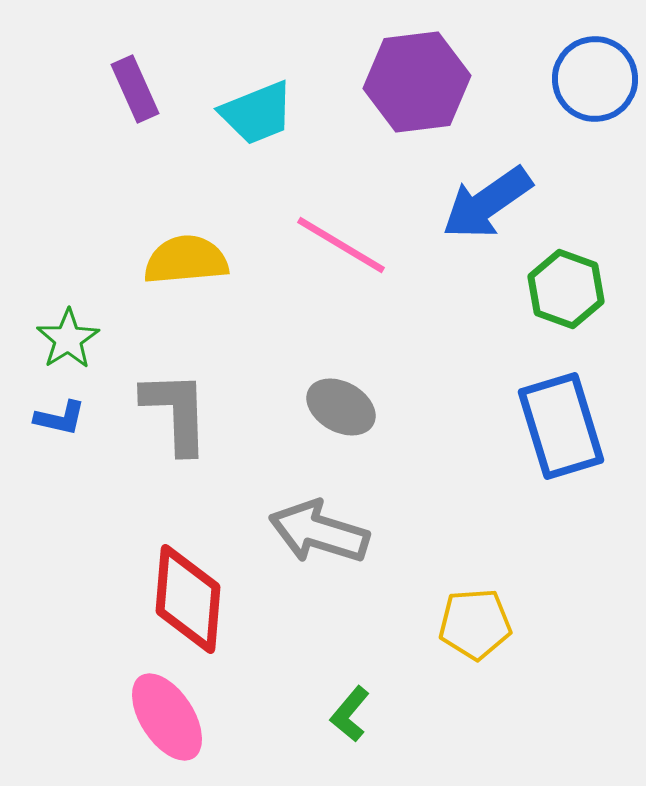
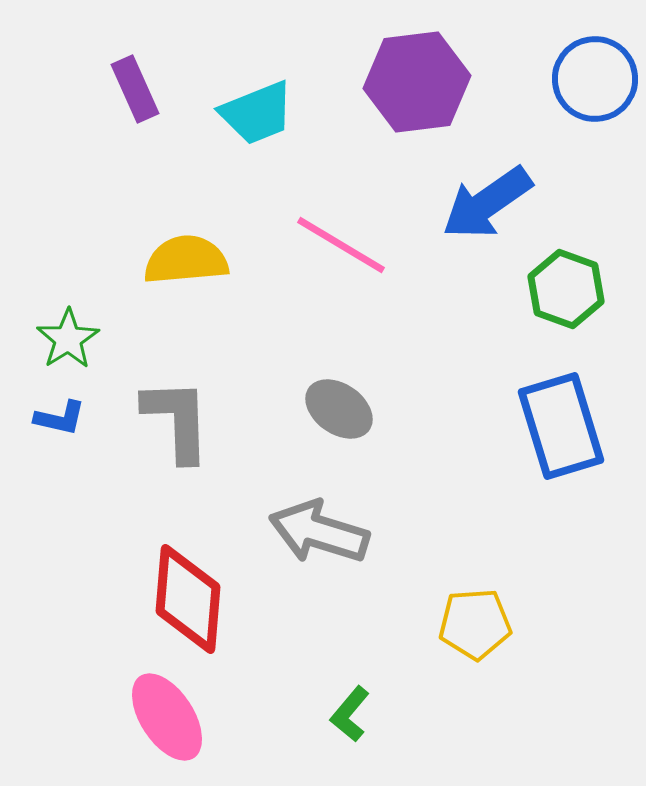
gray ellipse: moved 2 px left, 2 px down; rotated 6 degrees clockwise
gray L-shape: moved 1 px right, 8 px down
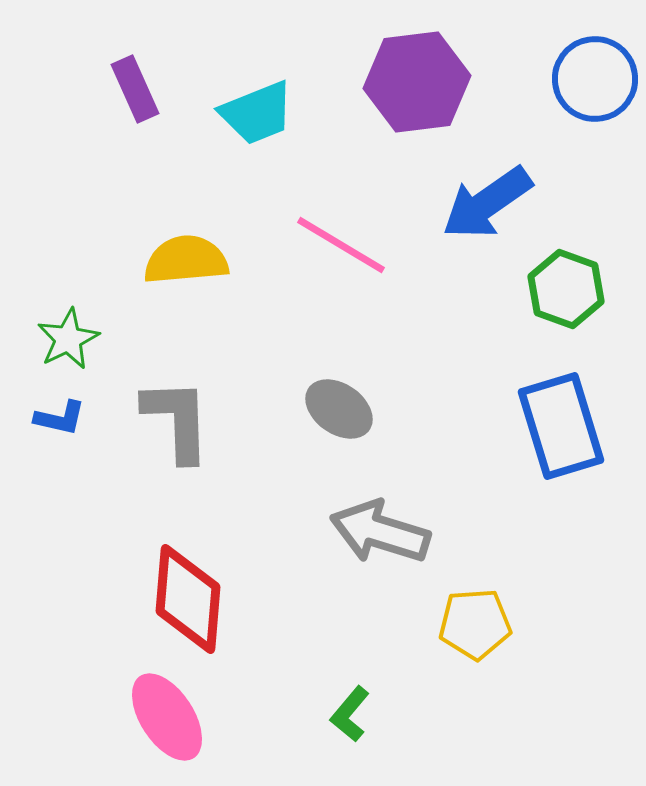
green star: rotated 6 degrees clockwise
gray arrow: moved 61 px right
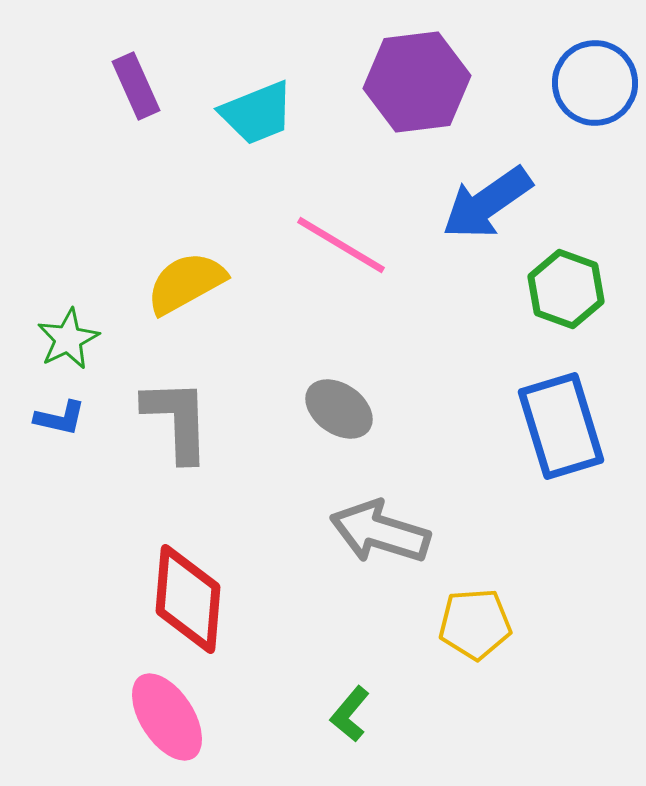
blue circle: moved 4 px down
purple rectangle: moved 1 px right, 3 px up
yellow semicircle: moved 23 px down; rotated 24 degrees counterclockwise
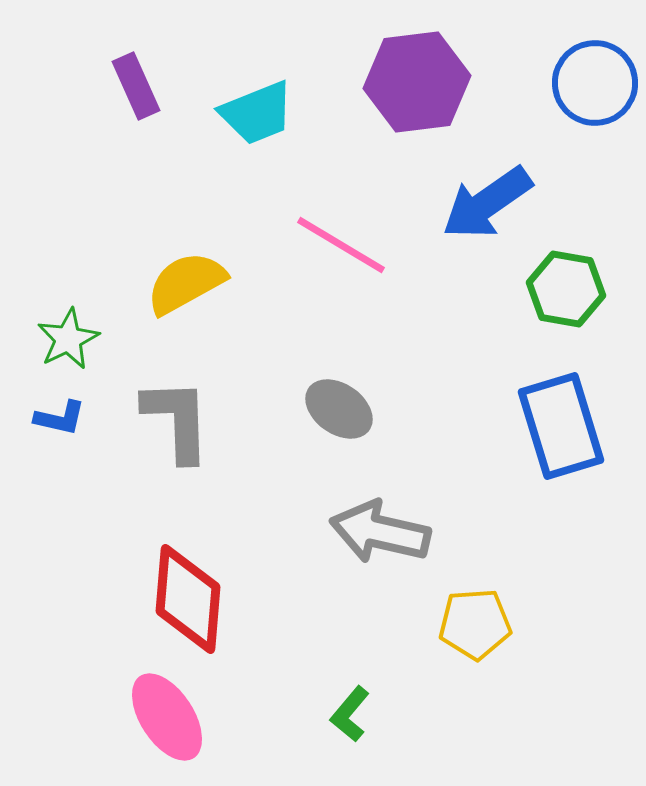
green hexagon: rotated 10 degrees counterclockwise
gray arrow: rotated 4 degrees counterclockwise
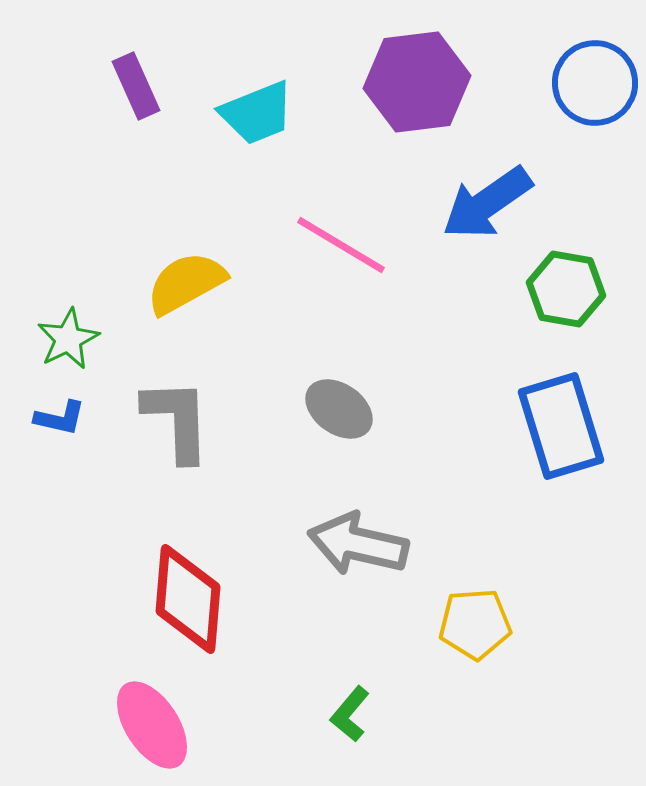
gray arrow: moved 22 px left, 12 px down
pink ellipse: moved 15 px left, 8 px down
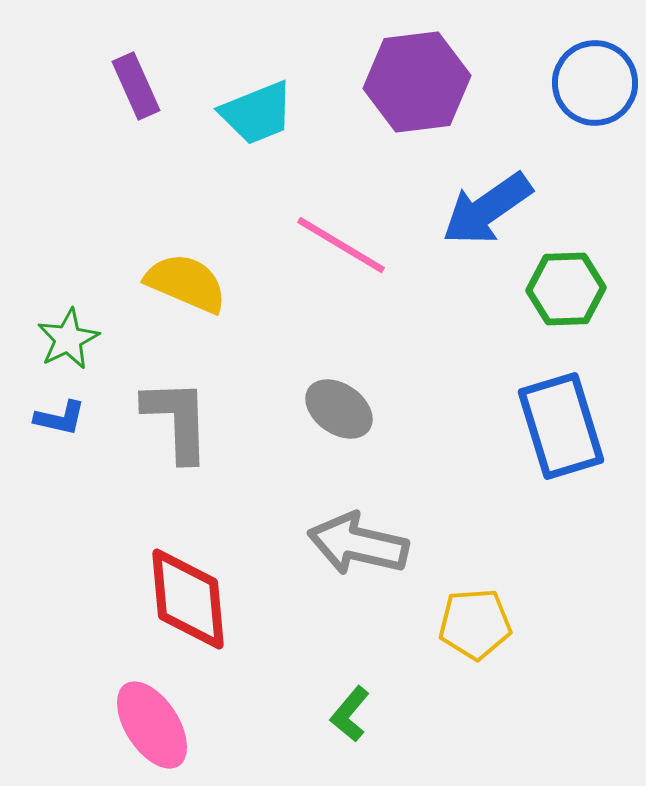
blue arrow: moved 6 px down
yellow semicircle: rotated 52 degrees clockwise
green hexagon: rotated 12 degrees counterclockwise
red diamond: rotated 10 degrees counterclockwise
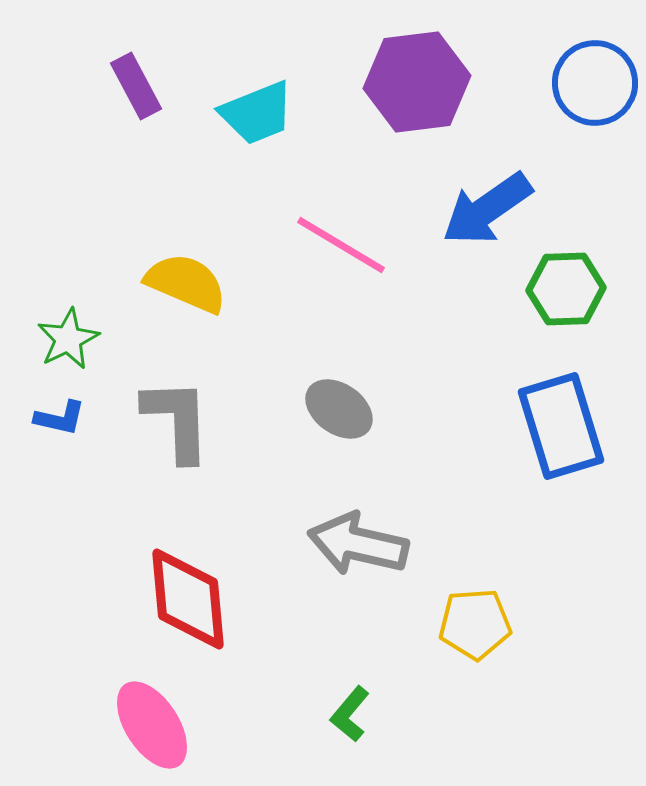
purple rectangle: rotated 4 degrees counterclockwise
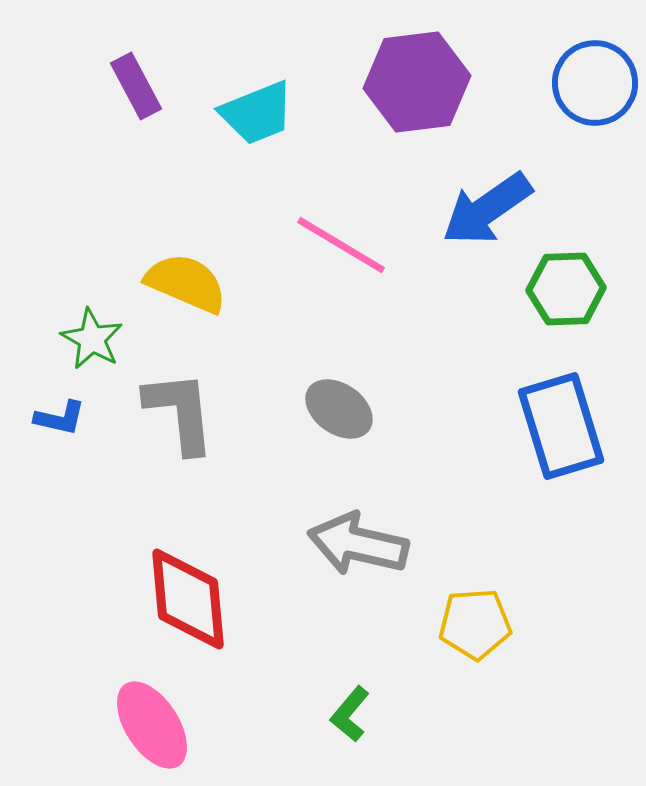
green star: moved 24 px right; rotated 16 degrees counterclockwise
gray L-shape: moved 3 px right, 8 px up; rotated 4 degrees counterclockwise
